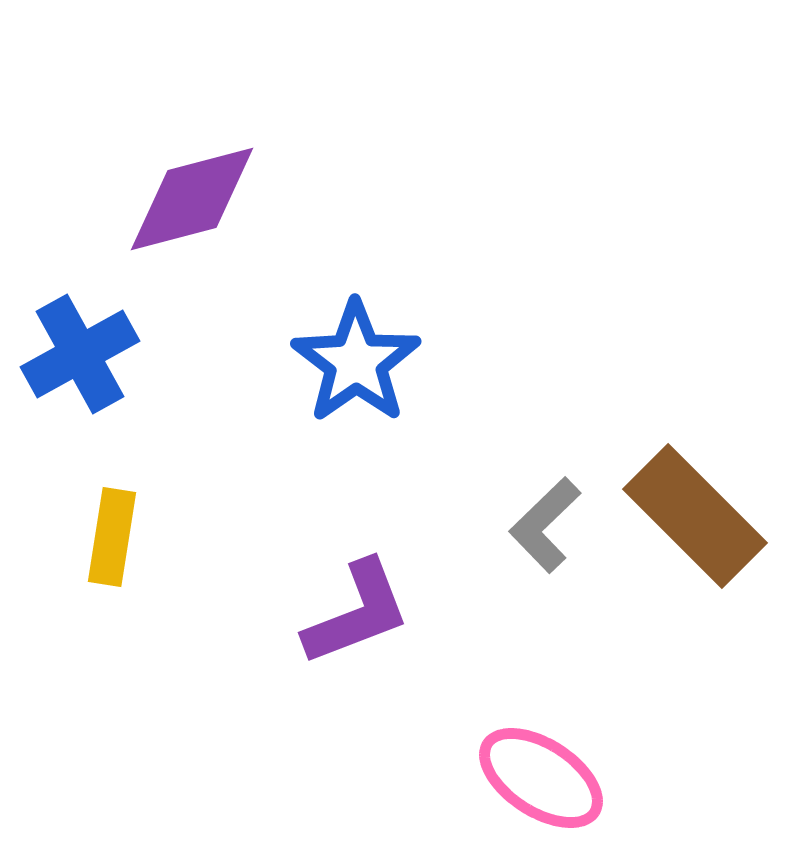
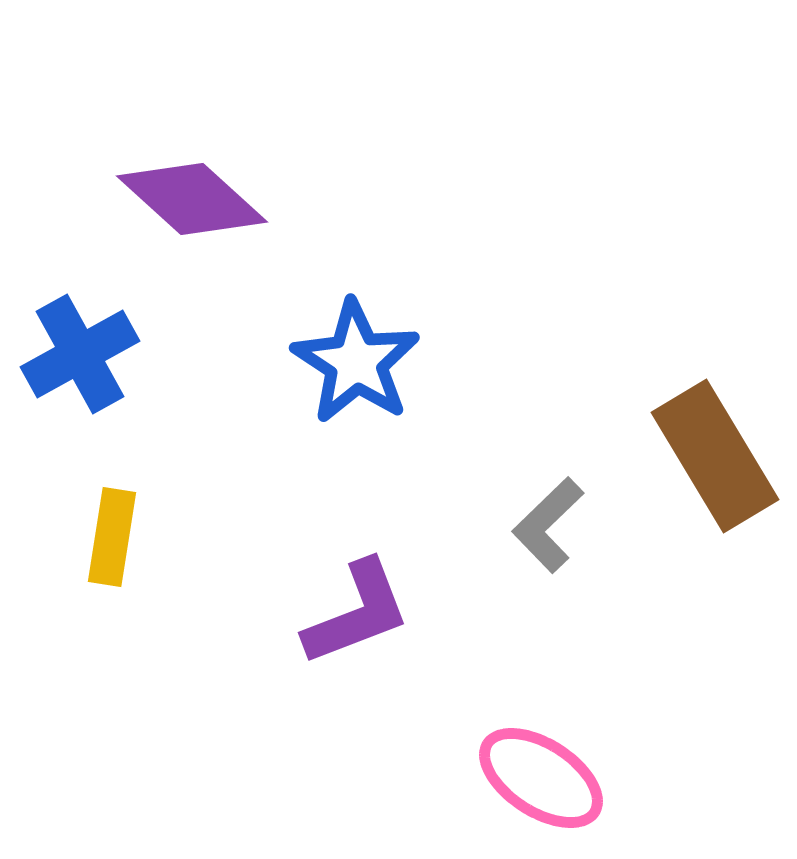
purple diamond: rotated 57 degrees clockwise
blue star: rotated 4 degrees counterclockwise
brown rectangle: moved 20 px right, 60 px up; rotated 14 degrees clockwise
gray L-shape: moved 3 px right
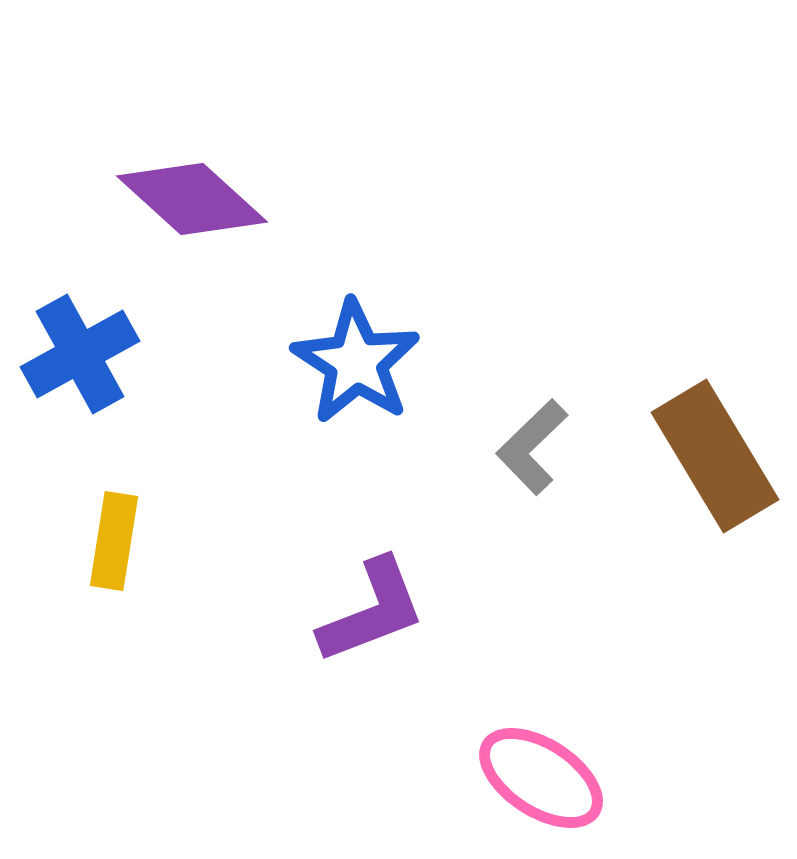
gray L-shape: moved 16 px left, 78 px up
yellow rectangle: moved 2 px right, 4 px down
purple L-shape: moved 15 px right, 2 px up
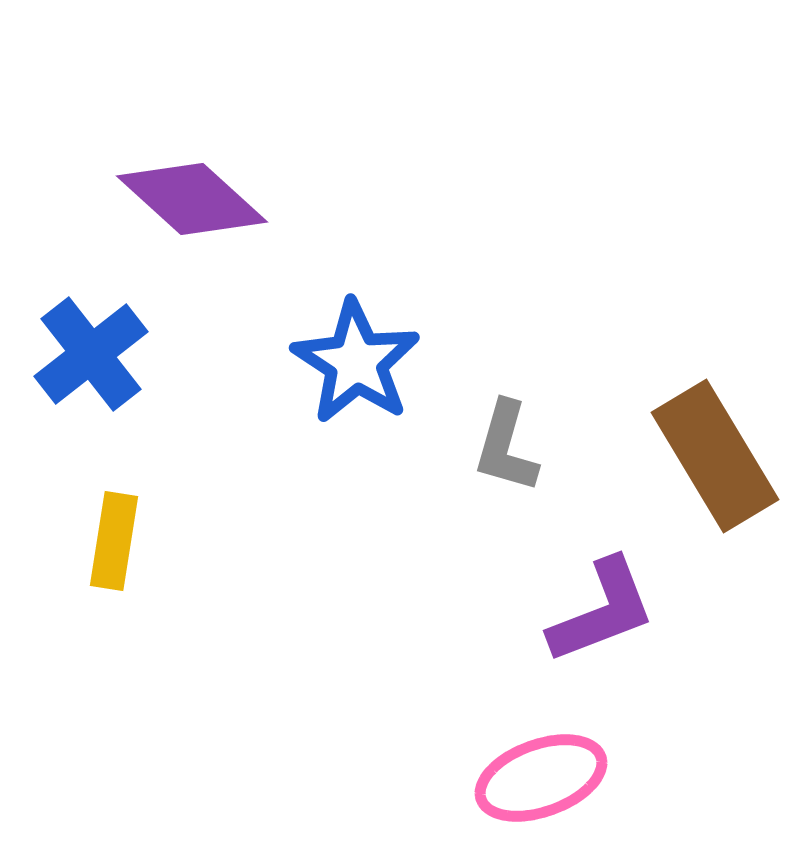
blue cross: moved 11 px right; rotated 9 degrees counterclockwise
gray L-shape: moved 26 px left; rotated 30 degrees counterclockwise
purple L-shape: moved 230 px right
pink ellipse: rotated 53 degrees counterclockwise
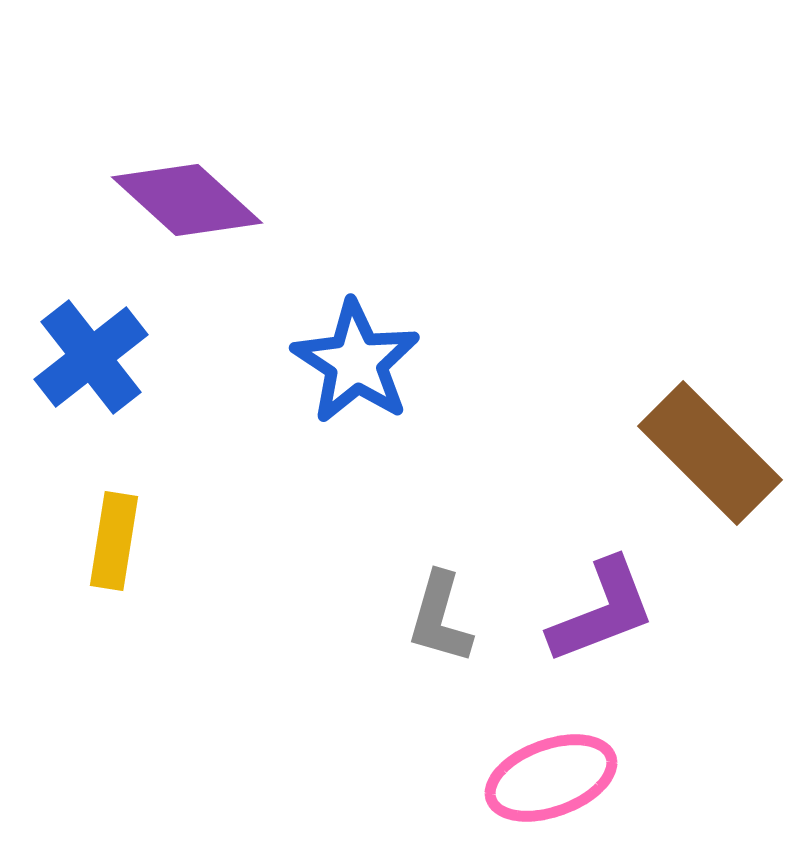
purple diamond: moved 5 px left, 1 px down
blue cross: moved 3 px down
gray L-shape: moved 66 px left, 171 px down
brown rectangle: moved 5 px left, 3 px up; rotated 14 degrees counterclockwise
pink ellipse: moved 10 px right
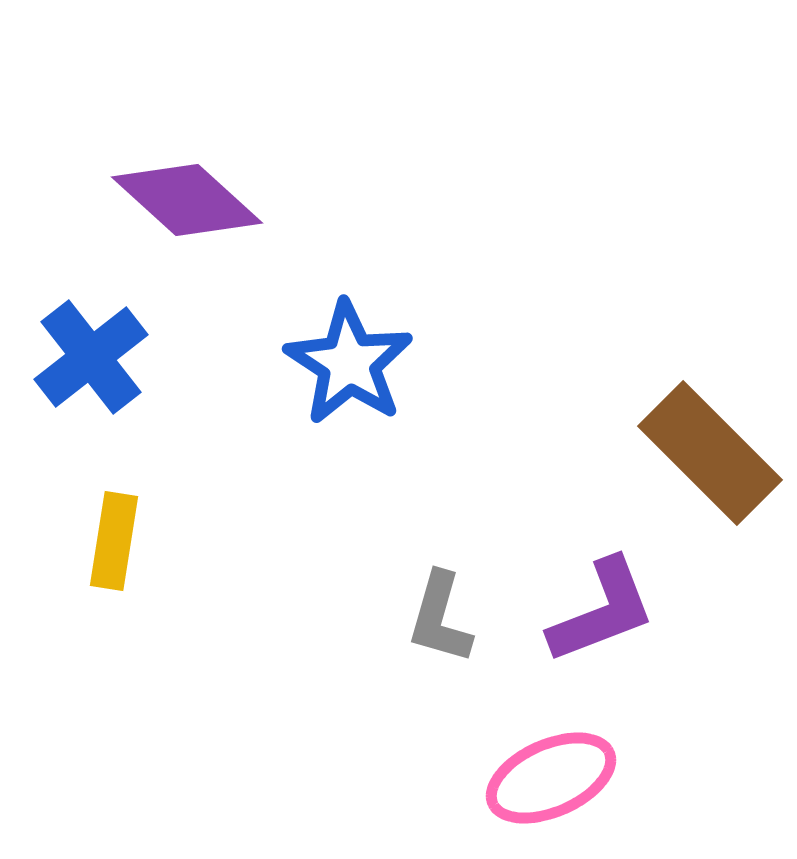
blue star: moved 7 px left, 1 px down
pink ellipse: rotated 4 degrees counterclockwise
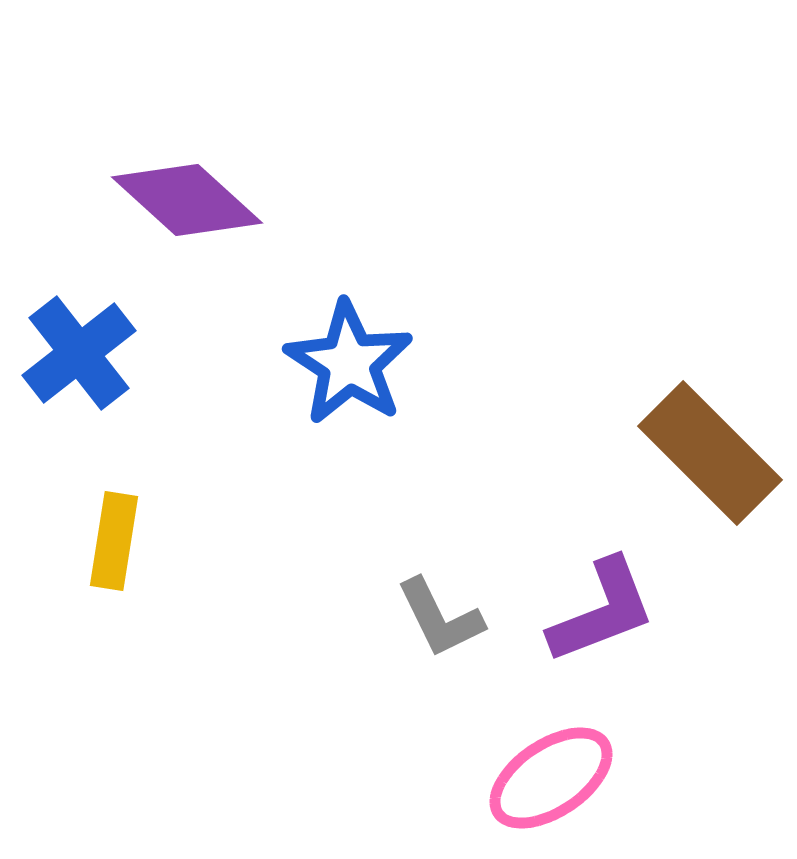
blue cross: moved 12 px left, 4 px up
gray L-shape: rotated 42 degrees counterclockwise
pink ellipse: rotated 10 degrees counterclockwise
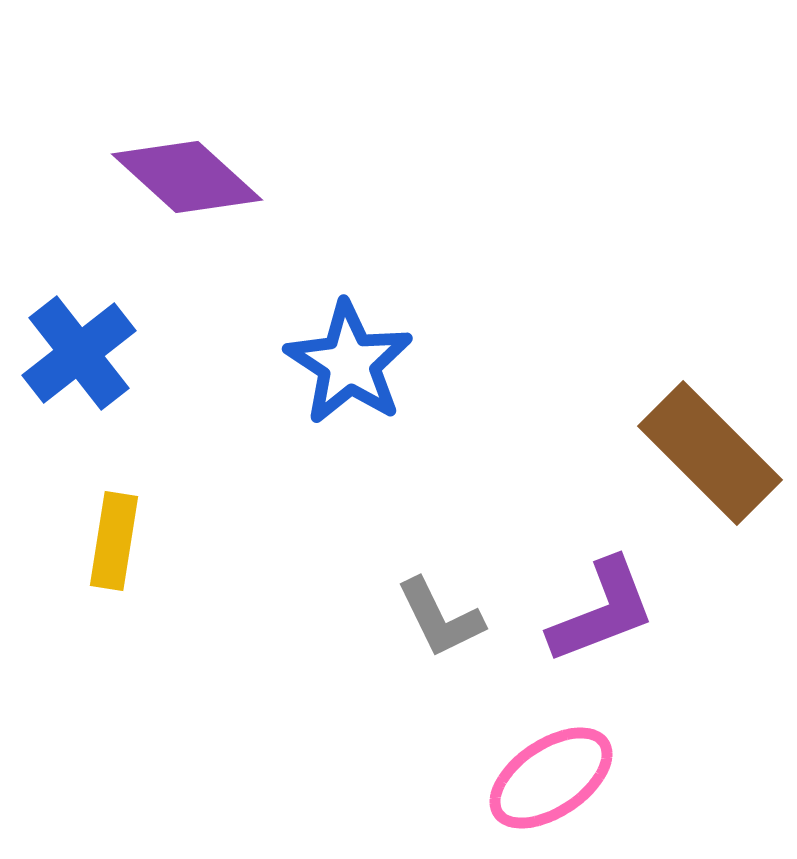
purple diamond: moved 23 px up
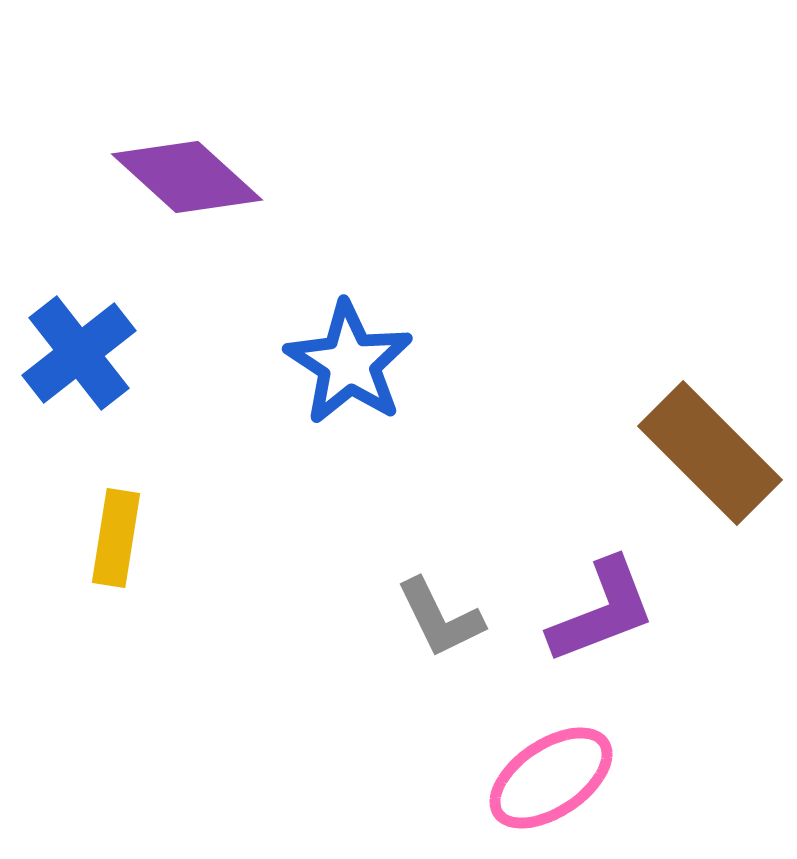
yellow rectangle: moved 2 px right, 3 px up
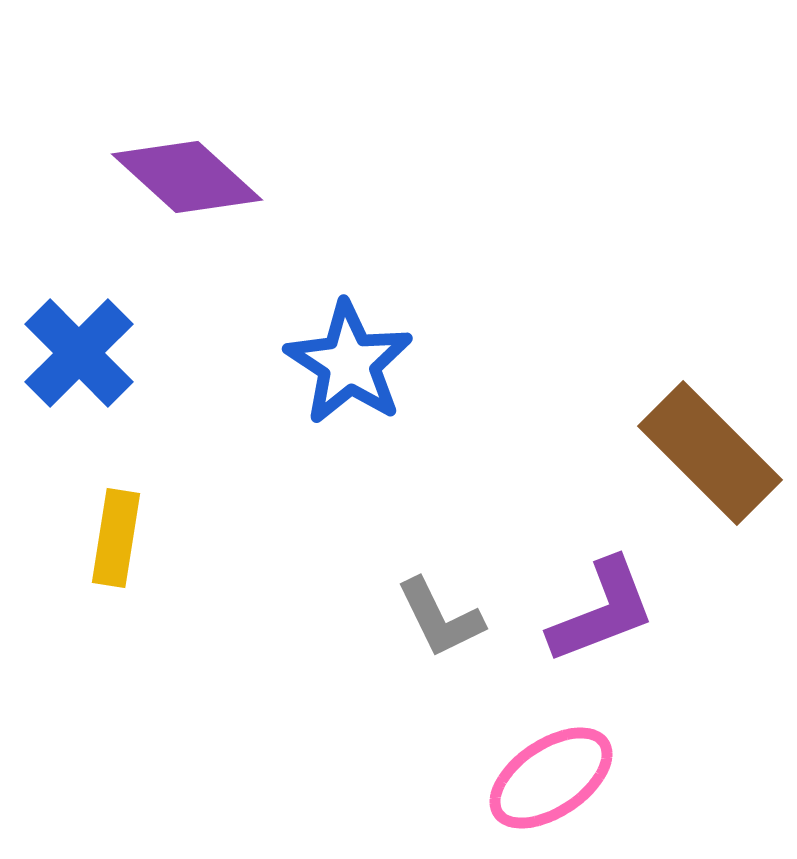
blue cross: rotated 7 degrees counterclockwise
